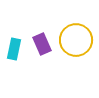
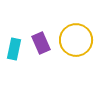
purple rectangle: moved 1 px left, 1 px up
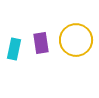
purple rectangle: rotated 15 degrees clockwise
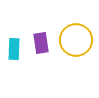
cyan rectangle: rotated 10 degrees counterclockwise
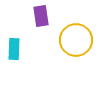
purple rectangle: moved 27 px up
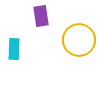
yellow circle: moved 3 px right
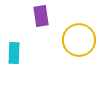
cyan rectangle: moved 4 px down
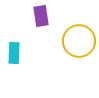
yellow circle: moved 1 px down
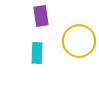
cyan rectangle: moved 23 px right
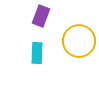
purple rectangle: rotated 30 degrees clockwise
